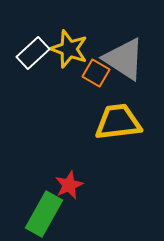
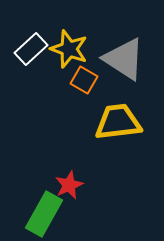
white rectangle: moved 2 px left, 4 px up
orange square: moved 12 px left, 7 px down
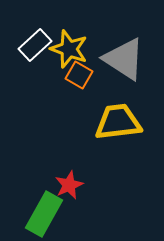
white rectangle: moved 4 px right, 4 px up
orange square: moved 5 px left, 5 px up
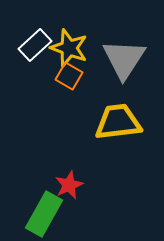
yellow star: moved 1 px up
gray triangle: rotated 30 degrees clockwise
orange square: moved 10 px left, 1 px down
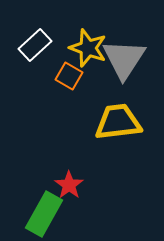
yellow star: moved 19 px right
red star: rotated 12 degrees counterclockwise
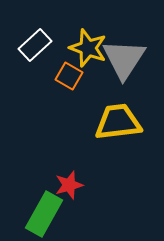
red star: rotated 20 degrees clockwise
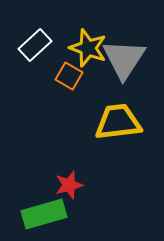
green rectangle: rotated 45 degrees clockwise
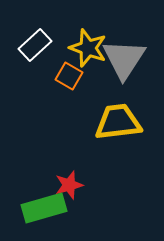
green rectangle: moved 6 px up
